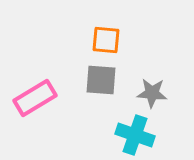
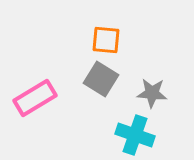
gray square: moved 1 px up; rotated 28 degrees clockwise
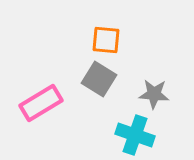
gray square: moved 2 px left
gray star: moved 2 px right, 1 px down
pink rectangle: moved 6 px right, 5 px down
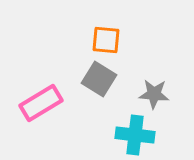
cyan cross: rotated 12 degrees counterclockwise
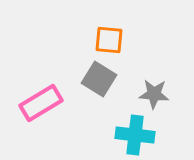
orange square: moved 3 px right
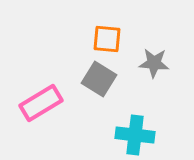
orange square: moved 2 px left, 1 px up
gray star: moved 31 px up
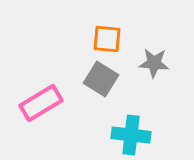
gray square: moved 2 px right
cyan cross: moved 4 px left
